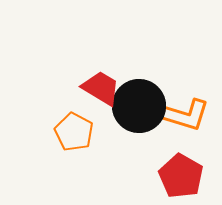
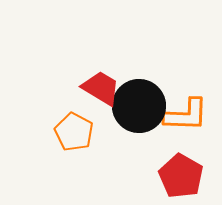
orange L-shape: rotated 15 degrees counterclockwise
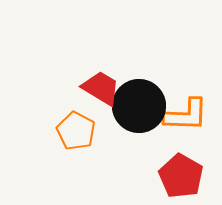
orange pentagon: moved 2 px right, 1 px up
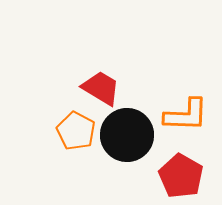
black circle: moved 12 px left, 29 px down
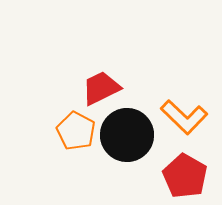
red trapezoid: rotated 57 degrees counterclockwise
orange L-shape: moved 2 px left, 2 px down; rotated 42 degrees clockwise
red pentagon: moved 4 px right
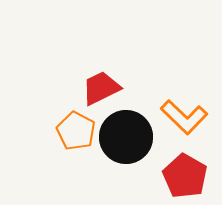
black circle: moved 1 px left, 2 px down
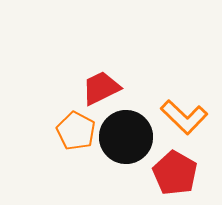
red pentagon: moved 10 px left, 3 px up
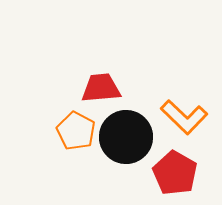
red trapezoid: rotated 21 degrees clockwise
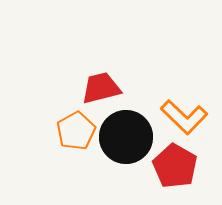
red trapezoid: rotated 9 degrees counterclockwise
orange pentagon: rotated 15 degrees clockwise
red pentagon: moved 7 px up
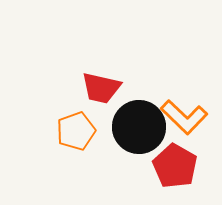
red trapezoid: rotated 153 degrees counterclockwise
orange pentagon: rotated 9 degrees clockwise
black circle: moved 13 px right, 10 px up
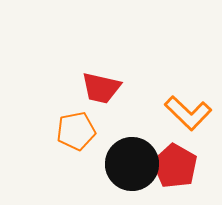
orange L-shape: moved 4 px right, 4 px up
black circle: moved 7 px left, 37 px down
orange pentagon: rotated 9 degrees clockwise
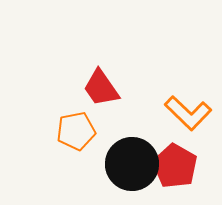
red trapezoid: rotated 42 degrees clockwise
